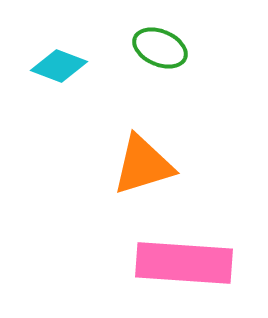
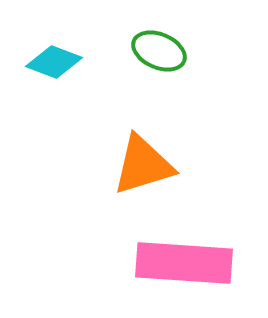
green ellipse: moved 1 px left, 3 px down
cyan diamond: moved 5 px left, 4 px up
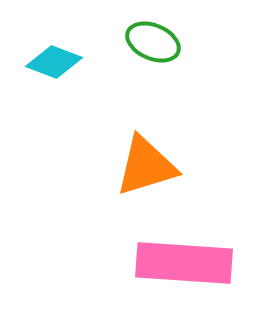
green ellipse: moved 6 px left, 9 px up
orange triangle: moved 3 px right, 1 px down
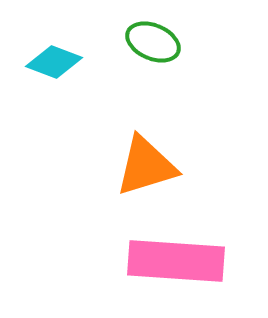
pink rectangle: moved 8 px left, 2 px up
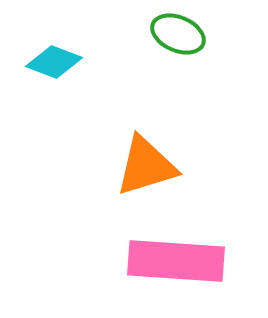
green ellipse: moved 25 px right, 8 px up
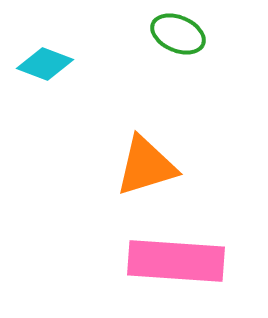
cyan diamond: moved 9 px left, 2 px down
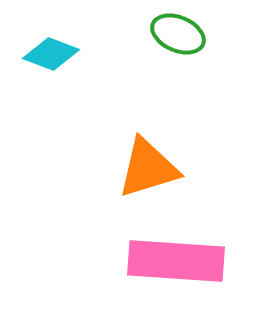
cyan diamond: moved 6 px right, 10 px up
orange triangle: moved 2 px right, 2 px down
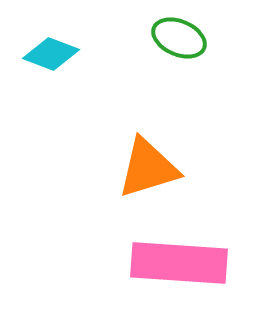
green ellipse: moved 1 px right, 4 px down
pink rectangle: moved 3 px right, 2 px down
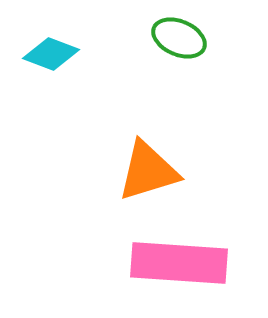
orange triangle: moved 3 px down
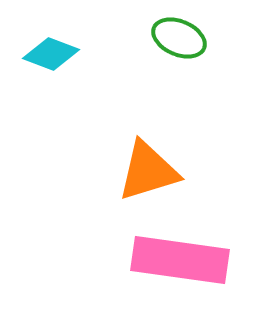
pink rectangle: moved 1 px right, 3 px up; rotated 4 degrees clockwise
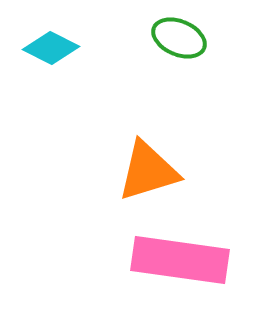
cyan diamond: moved 6 px up; rotated 6 degrees clockwise
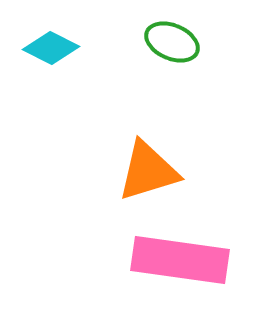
green ellipse: moved 7 px left, 4 px down
